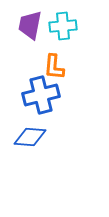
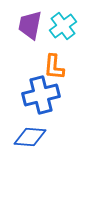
cyan cross: rotated 32 degrees counterclockwise
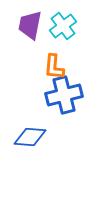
blue cross: moved 23 px right
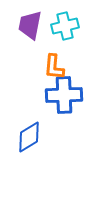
cyan cross: moved 2 px right; rotated 24 degrees clockwise
blue cross: rotated 12 degrees clockwise
blue diamond: moved 1 px left; rotated 36 degrees counterclockwise
